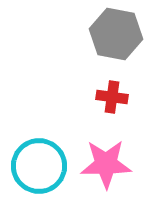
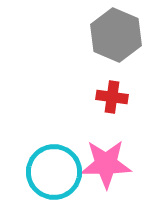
gray hexagon: moved 1 px down; rotated 12 degrees clockwise
cyan circle: moved 15 px right, 6 px down
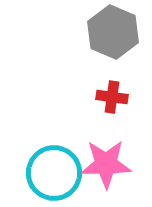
gray hexagon: moved 3 px left, 3 px up
cyan circle: moved 1 px down
